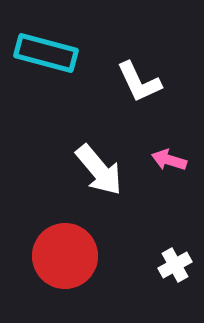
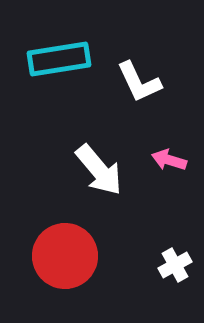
cyan rectangle: moved 13 px right, 6 px down; rotated 24 degrees counterclockwise
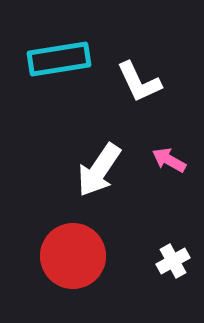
pink arrow: rotated 12 degrees clockwise
white arrow: rotated 74 degrees clockwise
red circle: moved 8 px right
white cross: moved 2 px left, 4 px up
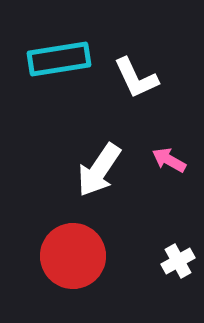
white L-shape: moved 3 px left, 4 px up
white cross: moved 5 px right
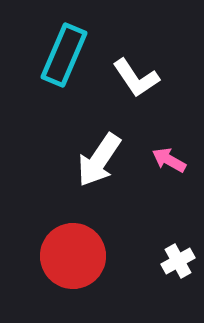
cyan rectangle: moved 5 px right, 4 px up; rotated 58 degrees counterclockwise
white L-shape: rotated 9 degrees counterclockwise
white arrow: moved 10 px up
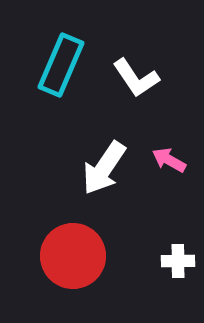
cyan rectangle: moved 3 px left, 10 px down
white arrow: moved 5 px right, 8 px down
white cross: rotated 28 degrees clockwise
